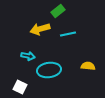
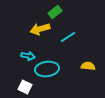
green rectangle: moved 3 px left, 1 px down
cyan line: moved 3 px down; rotated 21 degrees counterclockwise
cyan ellipse: moved 2 px left, 1 px up
white square: moved 5 px right
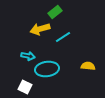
cyan line: moved 5 px left
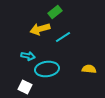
yellow semicircle: moved 1 px right, 3 px down
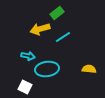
green rectangle: moved 2 px right, 1 px down
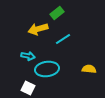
yellow arrow: moved 2 px left
cyan line: moved 2 px down
white square: moved 3 px right, 1 px down
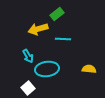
green rectangle: moved 1 px down
cyan line: rotated 35 degrees clockwise
cyan arrow: rotated 48 degrees clockwise
white square: rotated 24 degrees clockwise
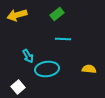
yellow arrow: moved 21 px left, 14 px up
white square: moved 10 px left, 1 px up
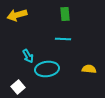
green rectangle: moved 8 px right; rotated 56 degrees counterclockwise
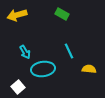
green rectangle: moved 3 px left; rotated 56 degrees counterclockwise
cyan line: moved 6 px right, 12 px down; rotated 63 degrees clockwise
cyan arrow: moved 3 px left, 4 px up
cyan ellipse: moved 4 px left
